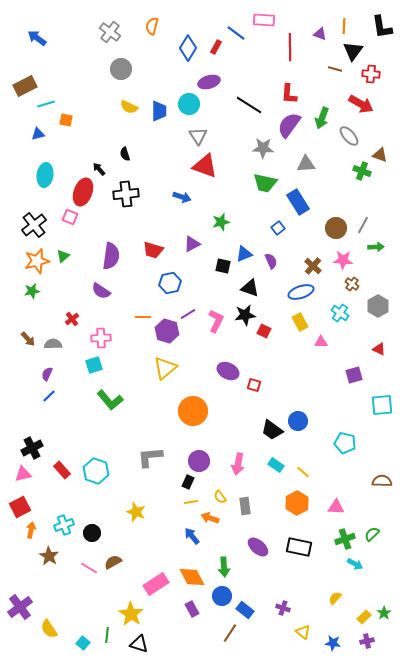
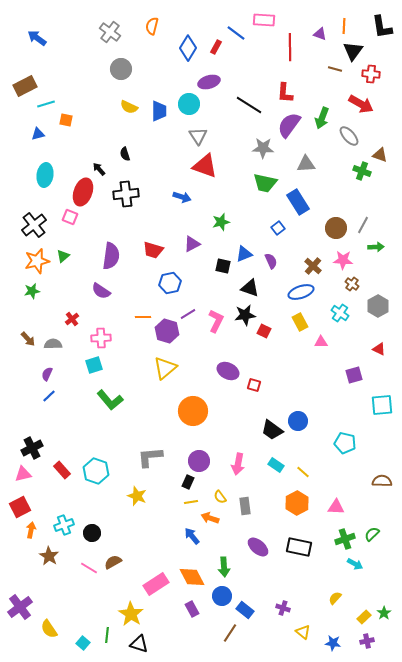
red L-shape at (289, 94): moved 4 px left, 1 px up
yellow star at (136, 512): moved 1 px right, 16 px up
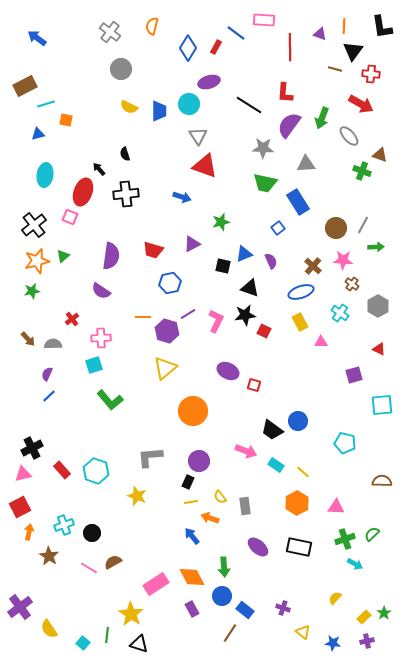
pink arrow at (238, 464): moved 8 px right, 13 px up; rotated 80 degrees counterclockwise
orange arrow at (31, 530): moved 2 px left, 2 px down
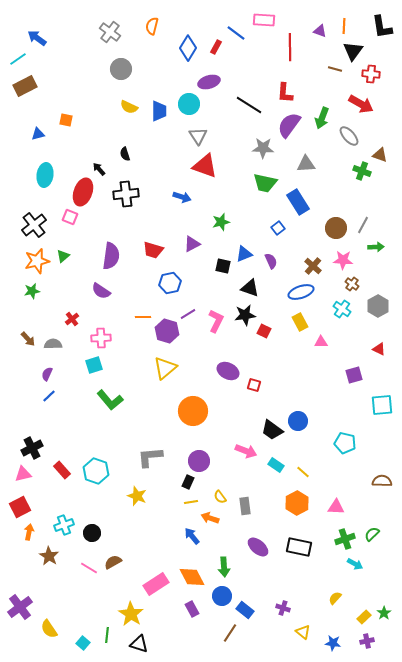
purple triangle at (320, 34): moved 3 px up
cyan line at (46, 104): moved 28 px left, 45 px up; rotated 18 degrees counterclockwise
cyan cross at (340, 313): moved 2 px right, 4 px up
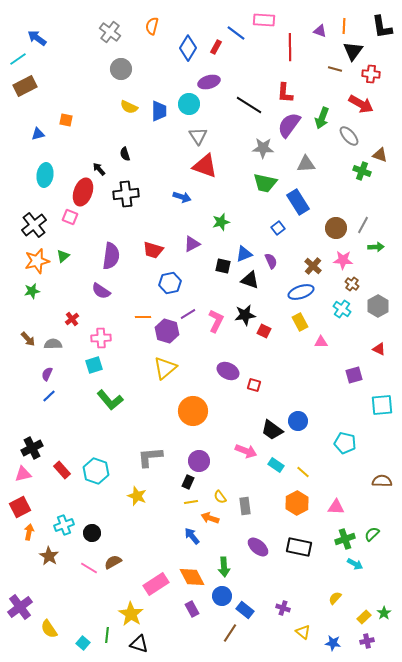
black triangle at (250, 288): moved 8 px up
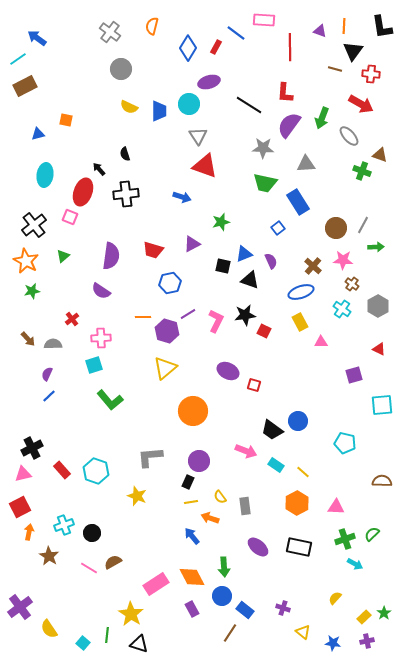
orange star at (37, 261): moved 11 px left; rotated 30 degrees counterclockwise
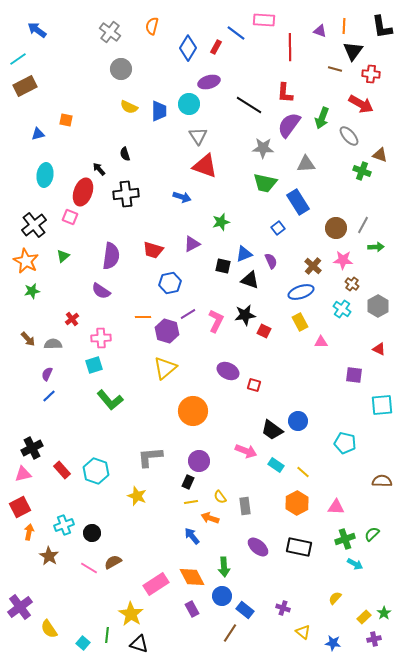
blue arrow at (37, 38): moved 8 px up
purple square at (354, 375): rotated 24 degrees clockwise
purple cross at (367, 641): moved 7 px right, 2 px up
